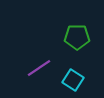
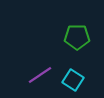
purple line: moved 1 px right, 7 px down
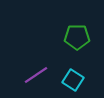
purple line: moved 4 px left
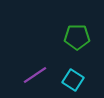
purple line: moved 1 px left
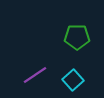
cyan square: rotated 15 degrees clockwise
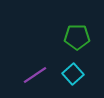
cyan square: moved 6 px up
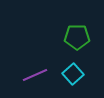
purple line: rotated 10 degrees clockwise
